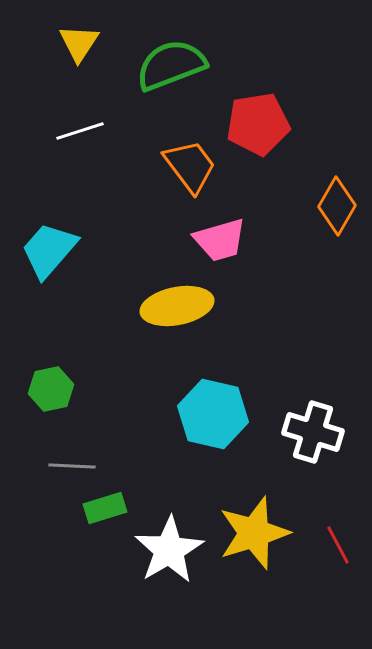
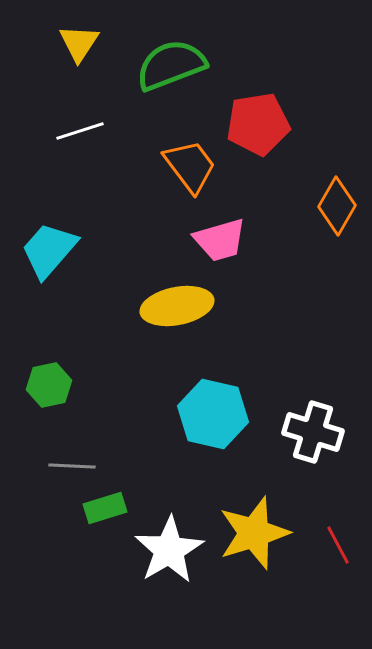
green hexagon: moved 2 px left, 4 px up
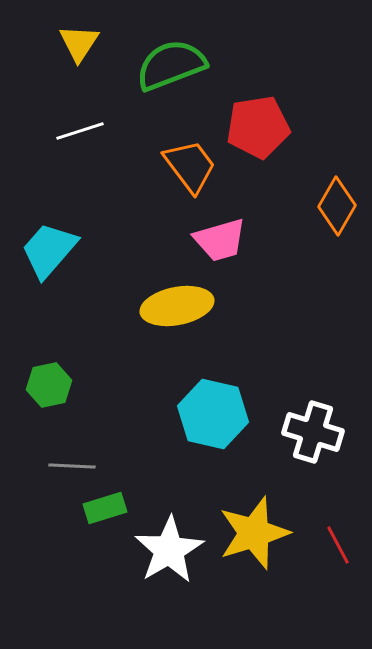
red pentagon: moved 3 px down
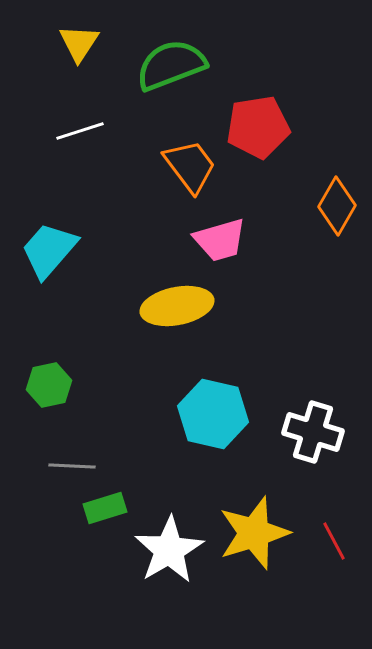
red line: moved 4 px left, 4 px up
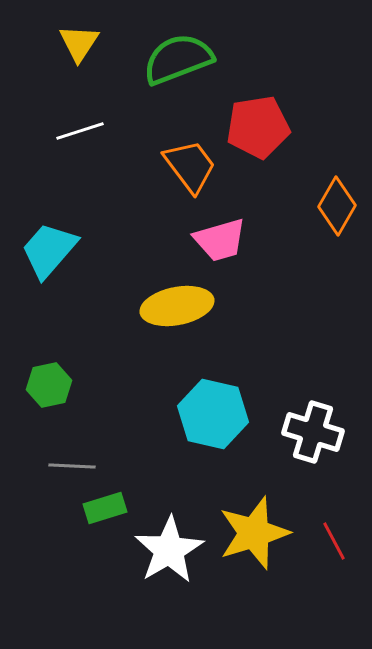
green semicircle: moved 7 px right, 6 px up
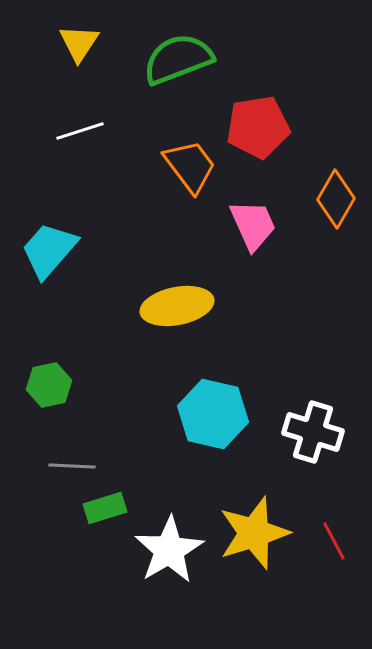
orange diamond: moved 1 px left, 7 px up
pink trapezoid: moved 33 px right, 15 px up; rotated 98 degrees counterclockwise
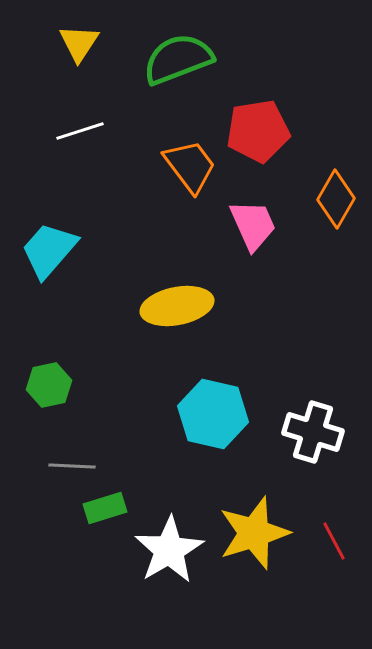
red pentagon: moved 4 px down
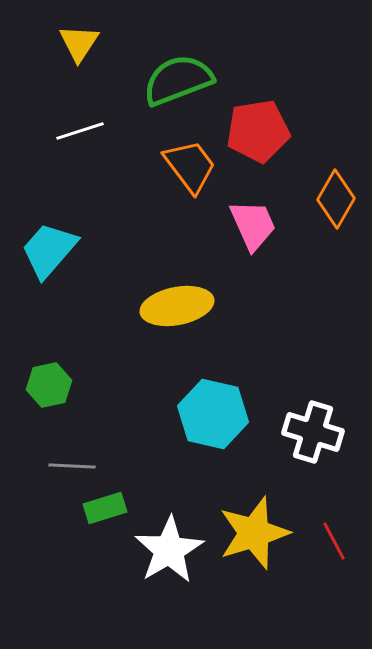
green semicircle: moved 21 px down
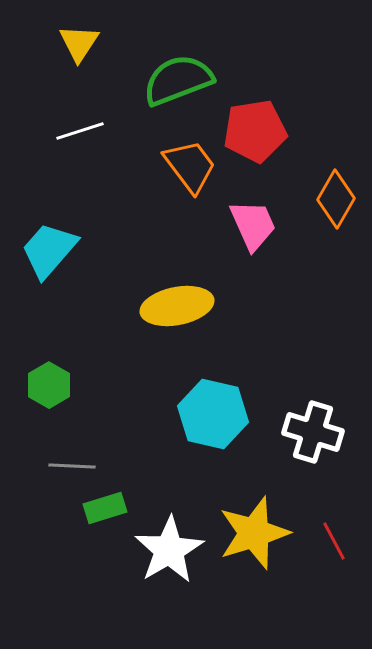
red pentagon: moved 3 px left
green hexagon: rotated 18 degrees counterclockwise
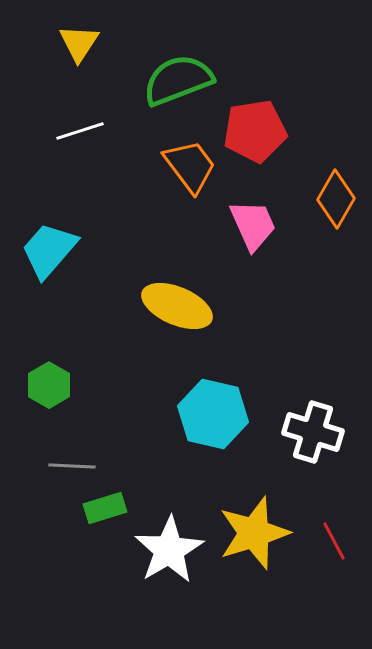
yellow ellipse: rotated 34 degrees clockwise
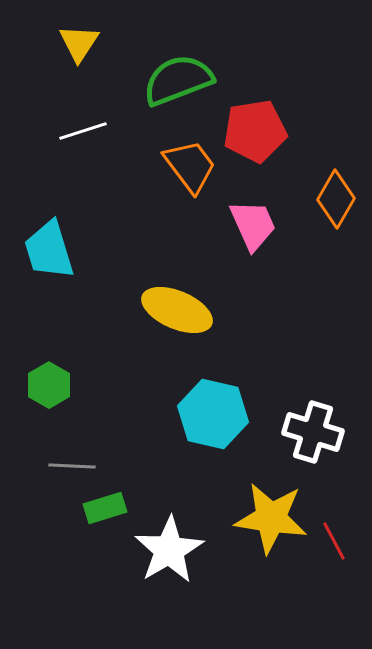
white line: moved 3 px right
cyan trapezoid: rotated 58 degrees counterclockwise
yellow ellipse: moved 4 px down
yellow star: moved 17 px right, 15 px up; rotated 26 degrees clockwise
